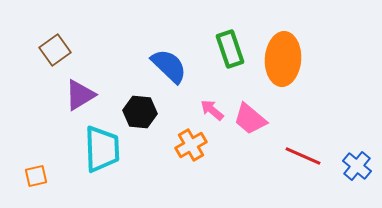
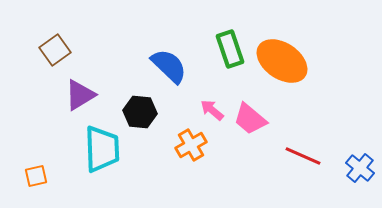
orange ellipse: moved 1 px left, 2 px down; rotated 60 degrees counterclockwise
blue cross: moved 3 px right, 2 px down
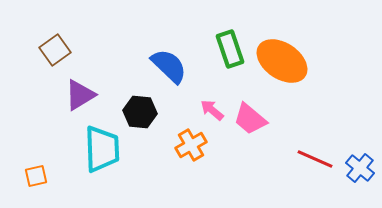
red line: moved 12 px right, 3 px down
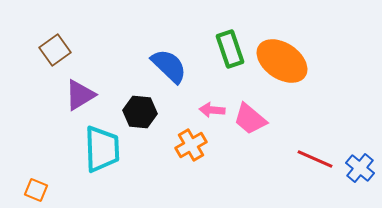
pink arrow: rotated 35 degrees counterclockwise
orange square: moved 14 px down; rotated 35 degrees clockwise
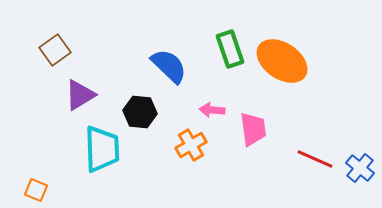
pink trapezoid: moved 3 px right, 10 px down; rotated 138 degrees counterclockwise
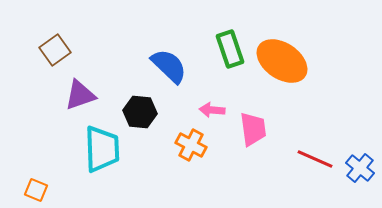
purple triangle: rotated 12 degrees clockwise
orange cross: rotated 32 degrees counterclockwise
